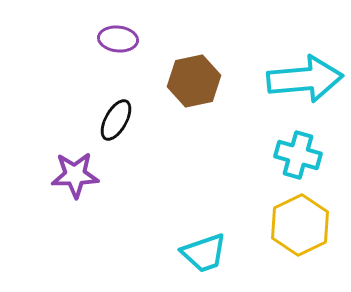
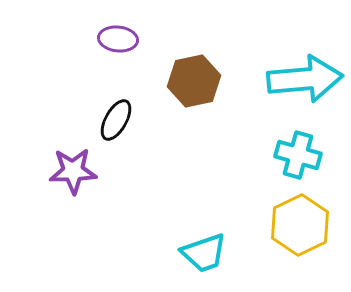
purple star: moved 2 px left, 4 px up
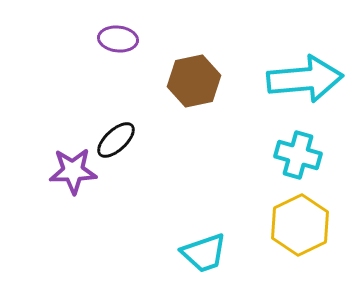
black ellipse: moved 20 px down; rotated 18 degrees clockwise
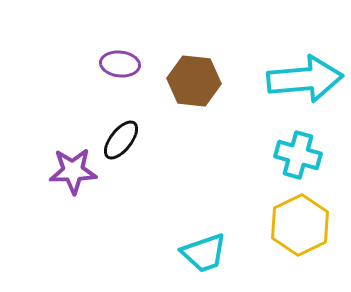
purple ellipse: moved 2 px right, 25 px down
brown hexagon: rotated 18 degrees clockwise
black ellipse: moved 5 px right; rotated 9 degrees counterclockwise
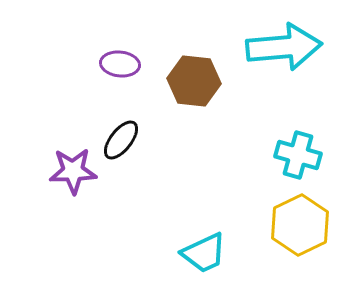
cyan arrow: moved 21 px left, 32 px up
cyan trapezoid: rotated 6 degrees counterclockwise
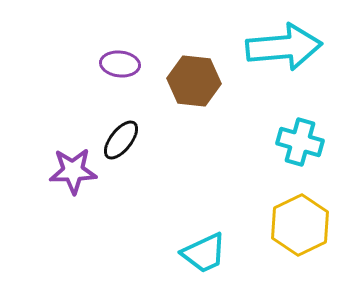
cyan cross: moved 2 px right, 13 px up
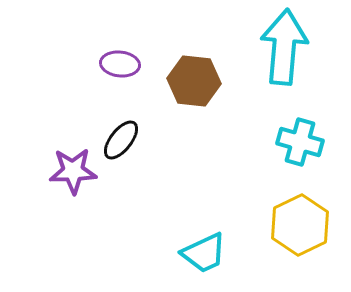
cyan arrow: rotated 80 degrees counterclockwise
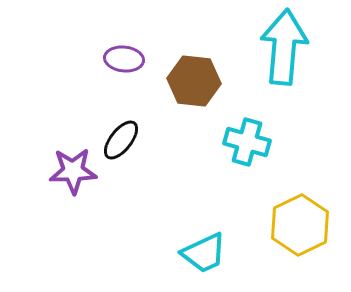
purple ellipse: moved 4 px right, 5 px up
cyan cross: moved 53 px left
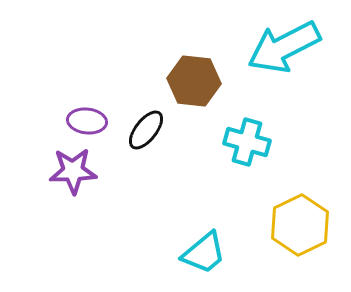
cyan arrow: rotated 122 degrees counterclockwise
purple ellipse: moved 37 px left, 62 px down
black ellipse: moved 25 px right, 10 px up
cyan trapezoid: rotated 15 degrees counterclockwise
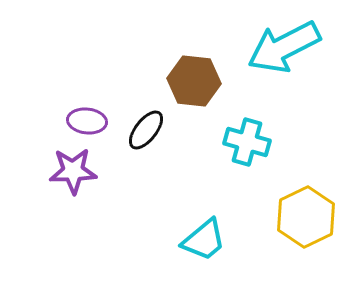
yellow hexagon: moved 6 px right, 8 px up
cyan trapezoid: moved 13 px up
